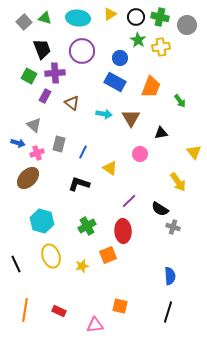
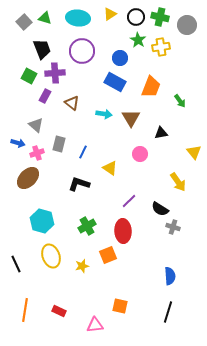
gray triangle at (34, 125): moved 2 px right
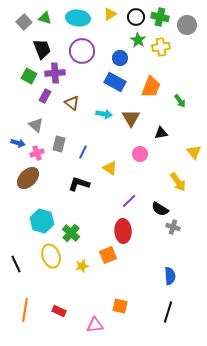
green cross at (87, 226): moved 16 px left, 7 px down; rotated 18 degrees counterclockwise
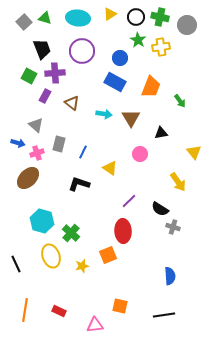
black line at (168, 312): moved 4 px left, 3 px down; rotated 65 degrees clockwise
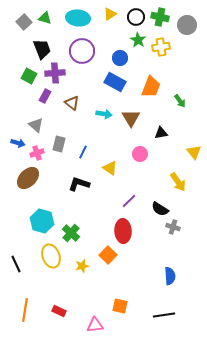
orange square at (108, 255): rotated 24 degrees counterclockwise
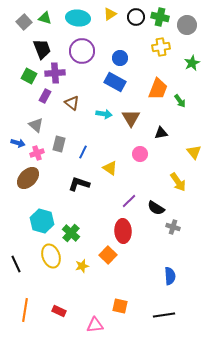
green star at (138, 40): moved 54 px right, 23 px down; rotated 14 degrees clockwise
orange trapezoid at (151, 87): moved 7 px right, 2 px down
black semicircle at (160, 209): moved 4 px left, 1 px up
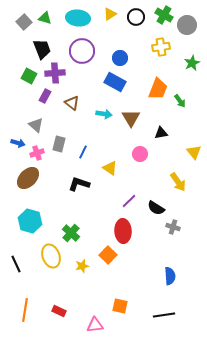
green cross at (160, 17): moved 4 px right, 2 px up; rotated 18 degrees clockwise
cyan hexagon at (42, 221): moved 12 px left
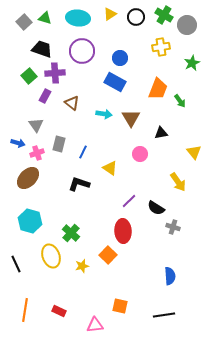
black trapezoid at (42, 49): rotated 50 degrees counterclockwise
green square at (29, 76): rotated 21 degrees clockwise
gray triangle at (36, 125): rotated 14 degrees clockwise
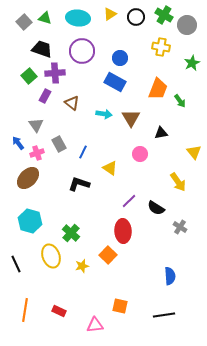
yellow cross at (161, 47): rotated 18 degrees clockwise
blue arrow at (18, 143): rotated 144 degrees counterclockwise
gray rectangle at (59, 144): rotated 42 degrees counterclockwise
gray cross at (173, 227): moved 7 px right; rotated 16 degrees clockwise
